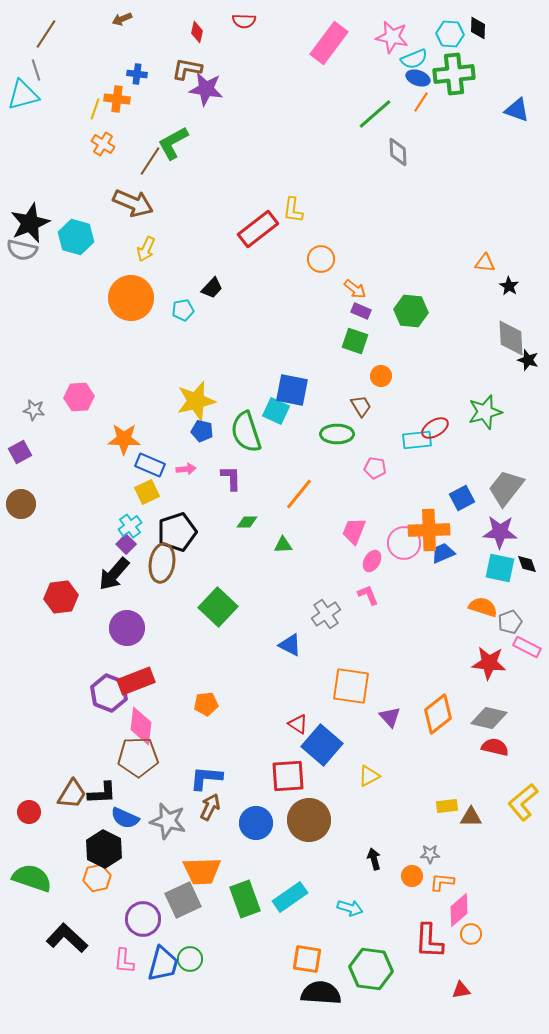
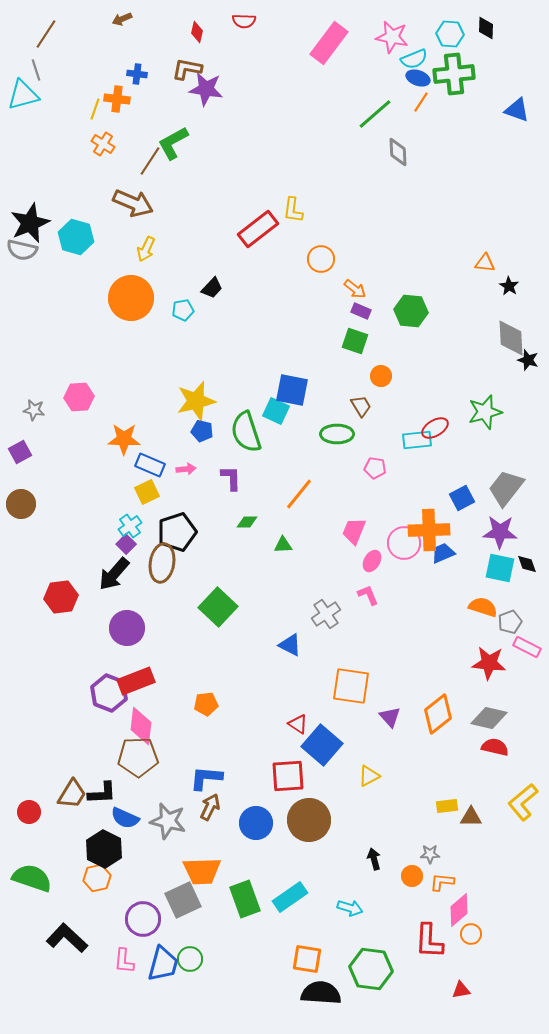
black diamond at (478, 28): moved 8 px right
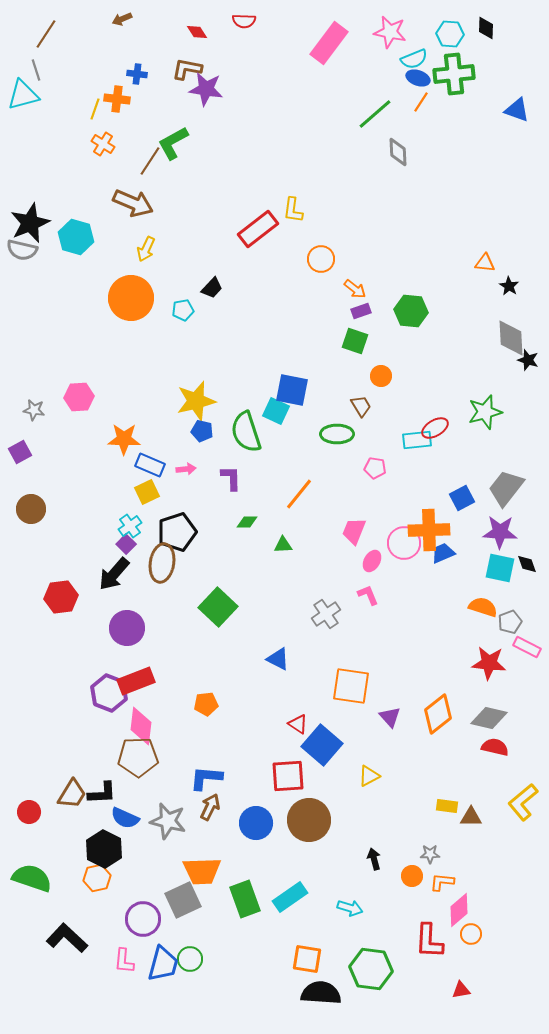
red diamond at (197, 32): rotated 45 degrees counterclockwise
pink star at (392, 37): moved 2 px left, 5 px up
purple rectangle at (361, 311): rotated 42 degrees counterclockwise
brown circle at (21, 504): moved 10 px right, 5 px down
blue triangle at (290, 645): moved 12 px left, 14 px down
yellow rectangle at (447, 806): rotated 15 degrees clockwise
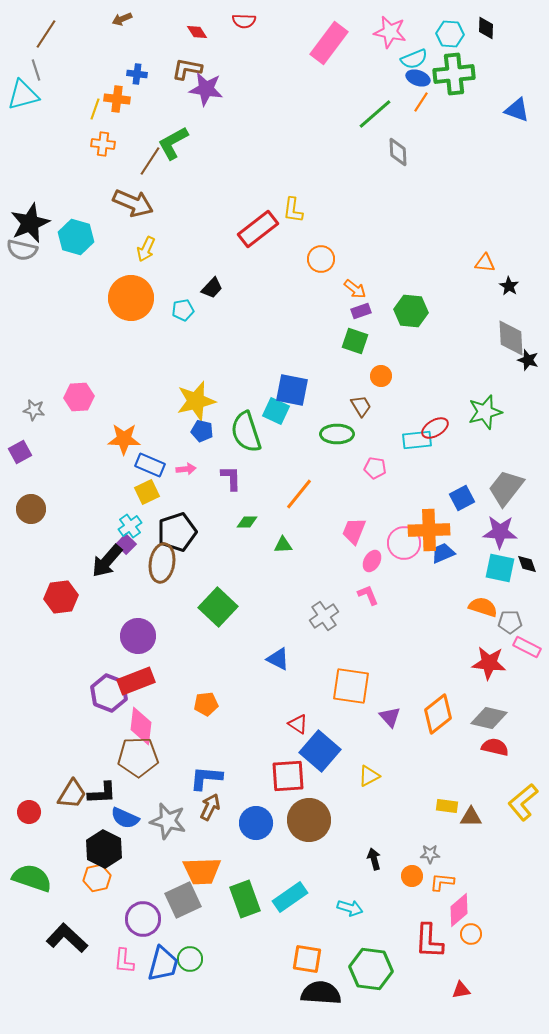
orange cross at (103, 144): rotated 25 degrees counterclockwise
black arrow at (114, 574): moved 7 px left, 13 px up
gray cross at (326, 614): moved 2 px left, 2 px down
gray pentagon at (510, 622): rotated 20 degrees clockwise
purple circle at (127, 628): moved 11 px right, 8 px down
blue square at (322, 745): moved 2 px left, 6 px down
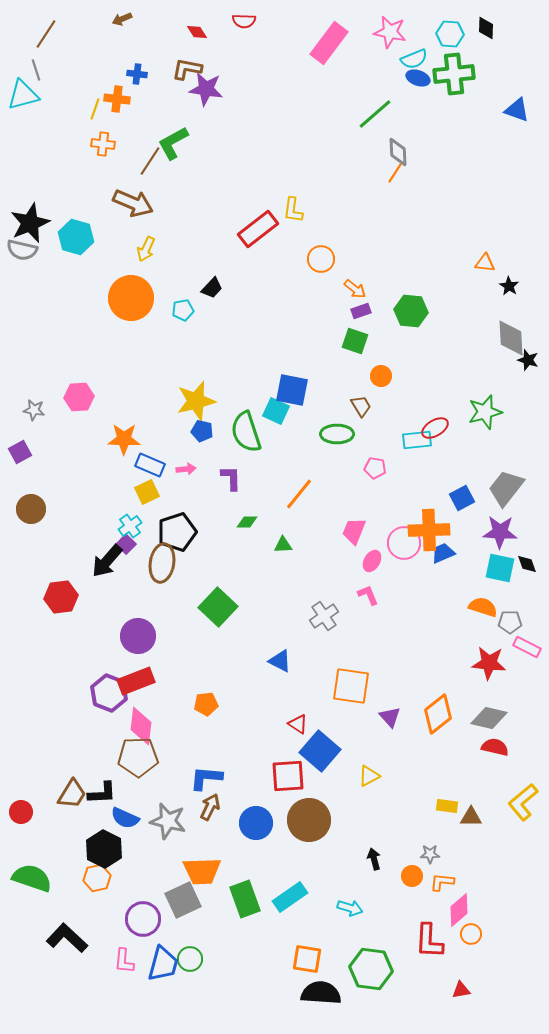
orange line at (421, 102): moved 26 px left, 71 px down
blue triangle at (278, 659): moved 2 px right, 2 px down
red circle at (29, 812): moved 8 px left
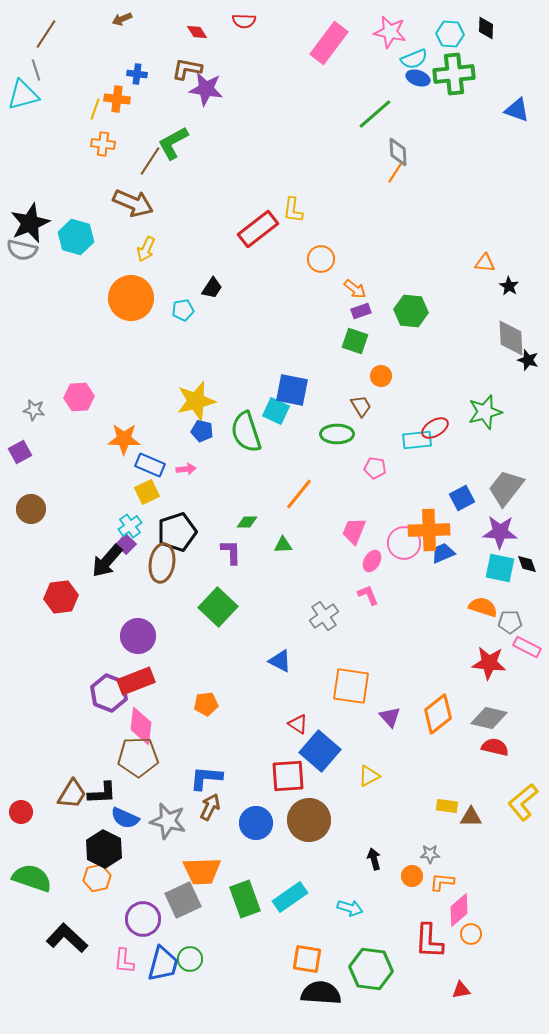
black trapezoid at (212, 288): rotated 10 degrees counterclockwise
purple L-shape at (231, 478): moved 74 px down
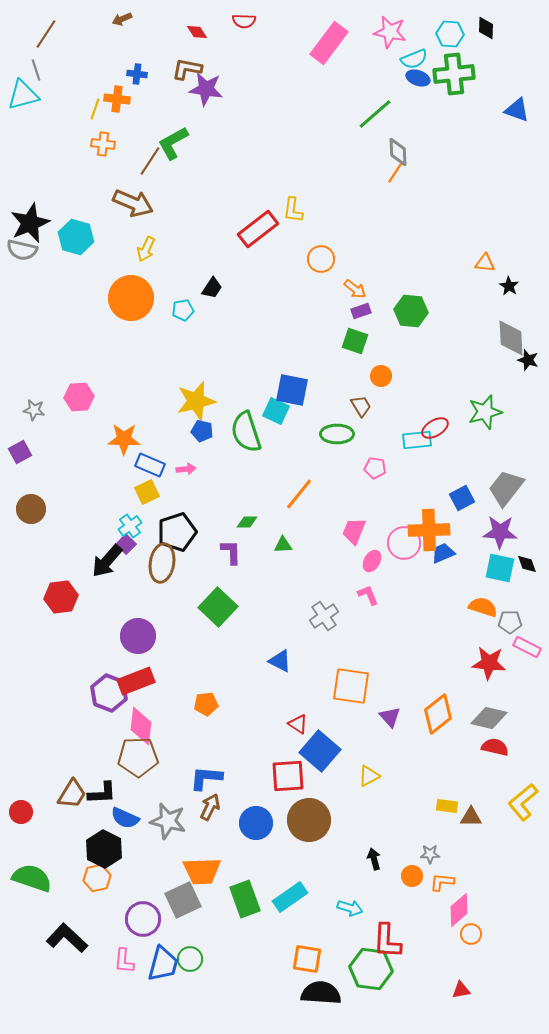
red L-shape at (429, 941): moved 42 px left
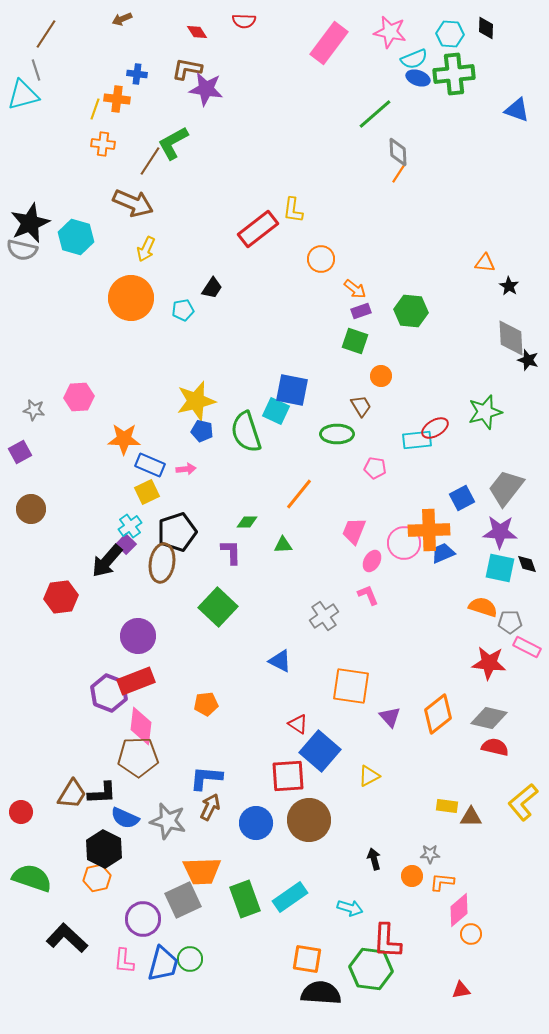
orange line at (395, 173): moved 4 px right
